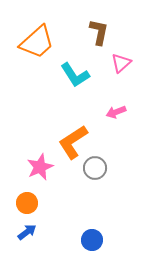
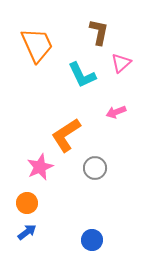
orange trapezoid: moved 3 px down; rotated 72 degrees counterclockwise
cyan L-shape: moved 7 px right; rotated 8 degrees clockwise
orange L-shape: moved 7 px left, 7 px up
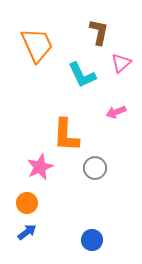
orange L-shape: rotated 54 degrees counterclockwise
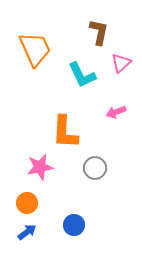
orange trapezoid: moved 2 px left, 4 px down
orange L-shape: moved 1 px left, 3 px up
pink star: rotated 12 degrees clockwise
blue circle: moved 18 px left, 15 px up
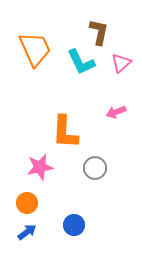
cyan L-shape: moved 1 px left, 13 px up
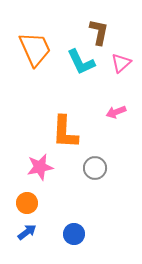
blue circle: moved 9 px down
